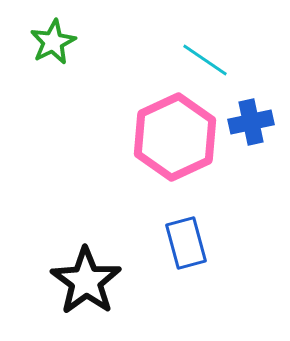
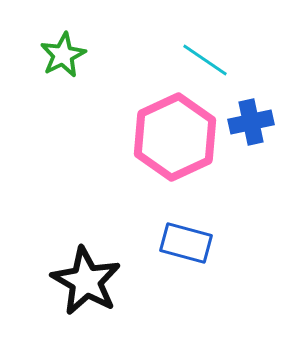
green star: moved 10 px right, 13 px down
blue rectangle: rotated 60 degrees counterclockwise
black star: rotated 6 degrees counterclockwise
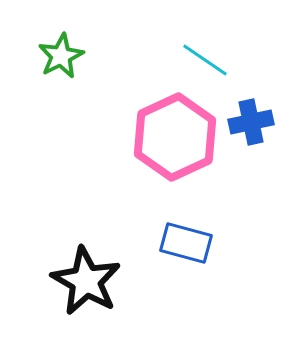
green star: moved 2 px left, 1 px down
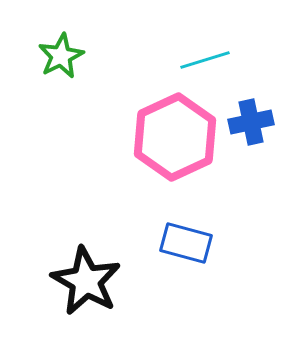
cyan line: rotated 51 degrees counterclockwise
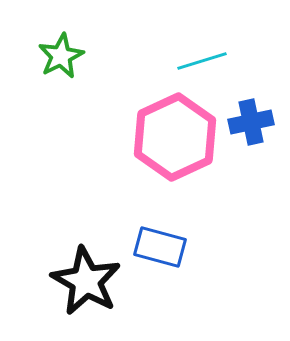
cyan line: moved 3 px left, 1 px down
blue rectangle: moved 26 px left, 4 px down
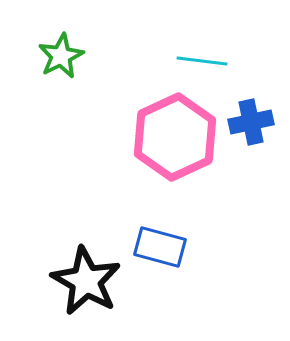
cyan line: rotated 24 degrees clockwise
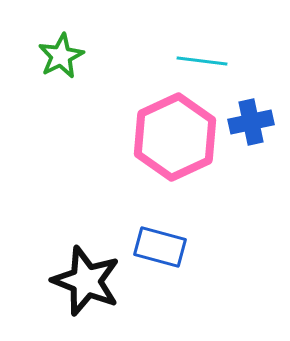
black star: rotated 8 degrees counterclockwise
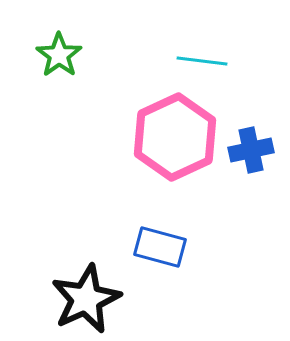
green star: moved 2 px left, 1 px up; rotated 9 degrees counterclockwise
blue cross: moved 28 px down
black star: moved 18 px down; rotated 26 degrees clockwise
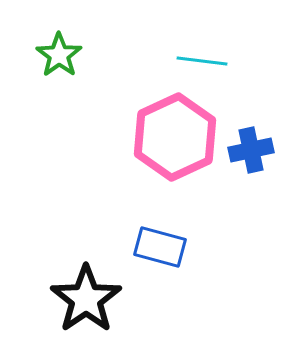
black star: rotated 10 degrees counterclockwise
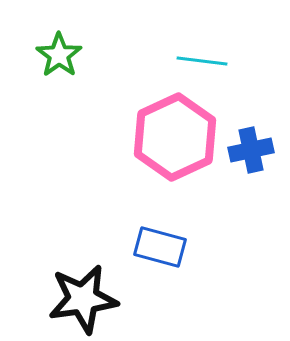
black star: moved 3 px left; rotated 26 degrees clockwise
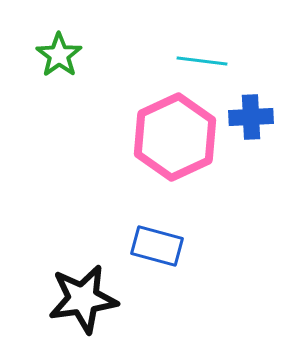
blue cross: moved 33 px up; rotated 9 degrees clockwise
blue rectangle: moved 3 px left, 1 px up
